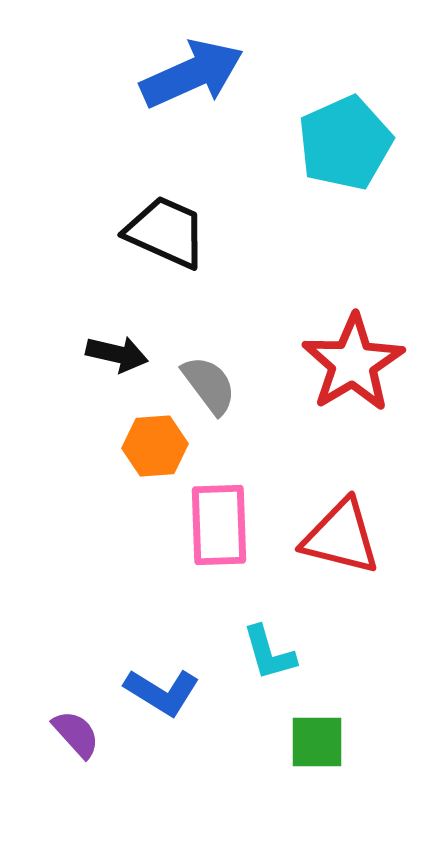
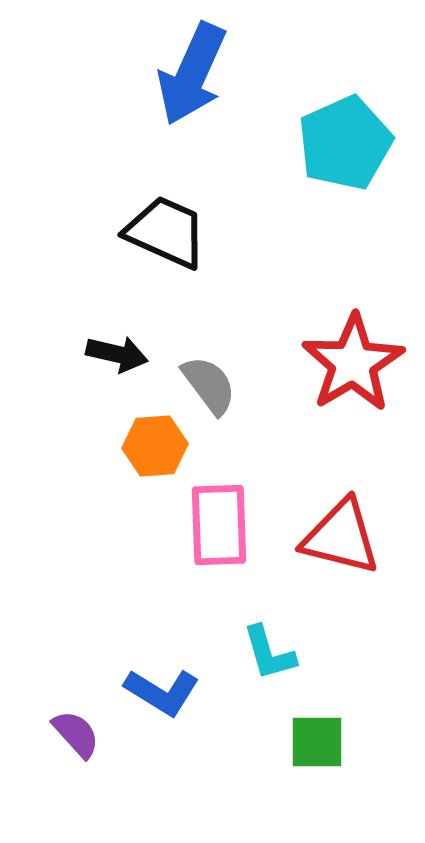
blue arrow: rotated 138 degrees clockwise
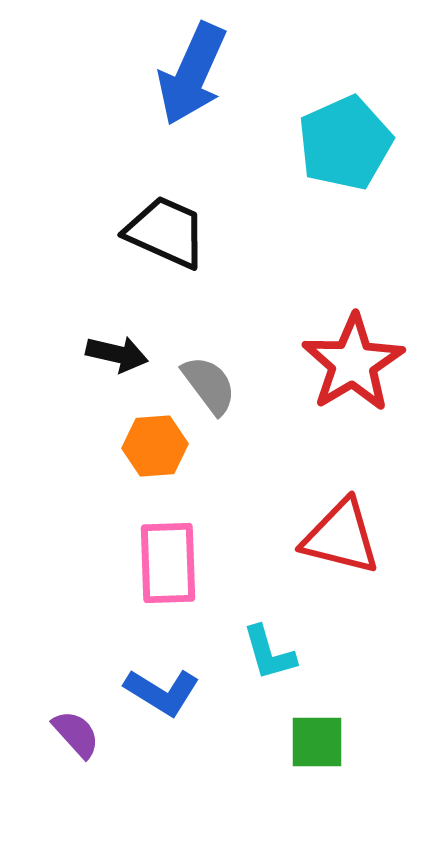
pink rectangle: moved 51 px left, 38 px down
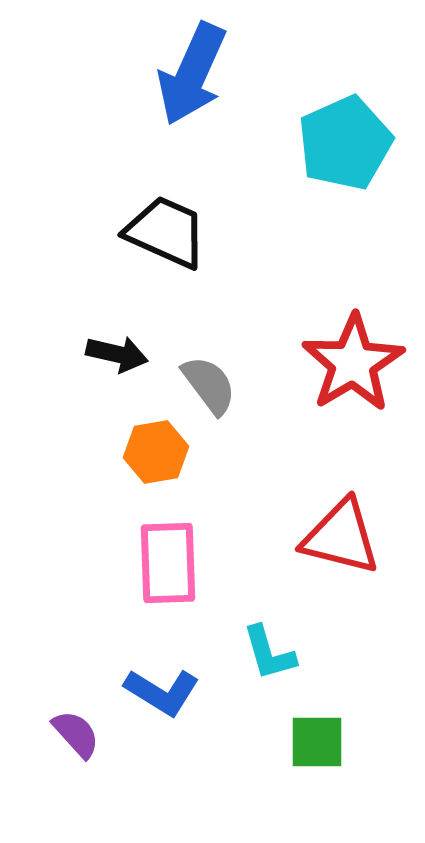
orange hexagon: moved 1 px right, 6 px down; rotated 6 degrees counterclockwise
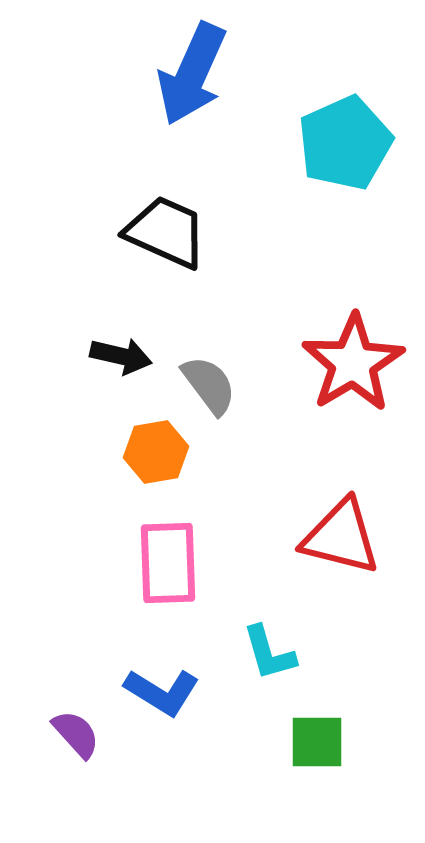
black arrow: moved 4 px right, 2 px down
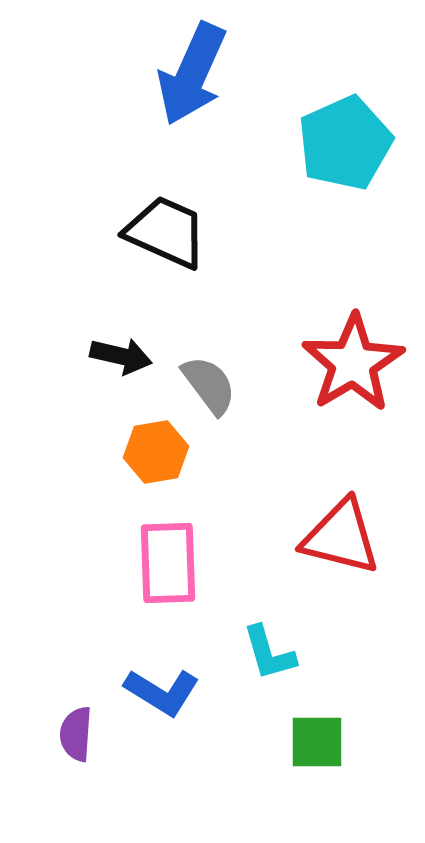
purple semicircle: rotated 134 degrees counterclockwise
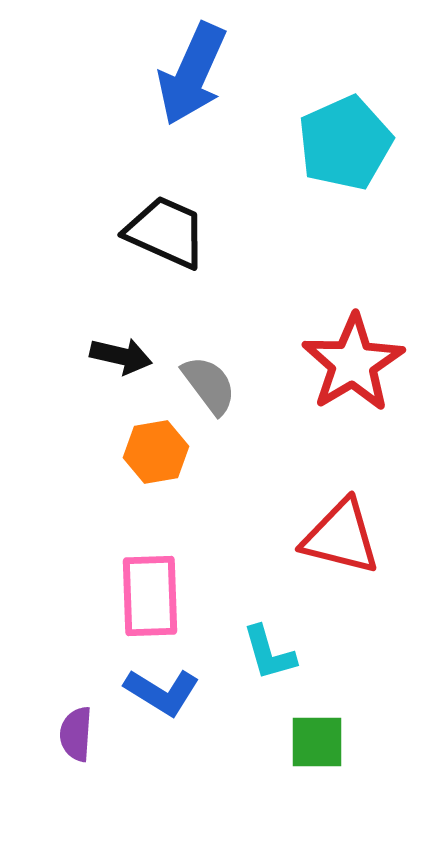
pink rectangle: moved 18 px left, 33 px down
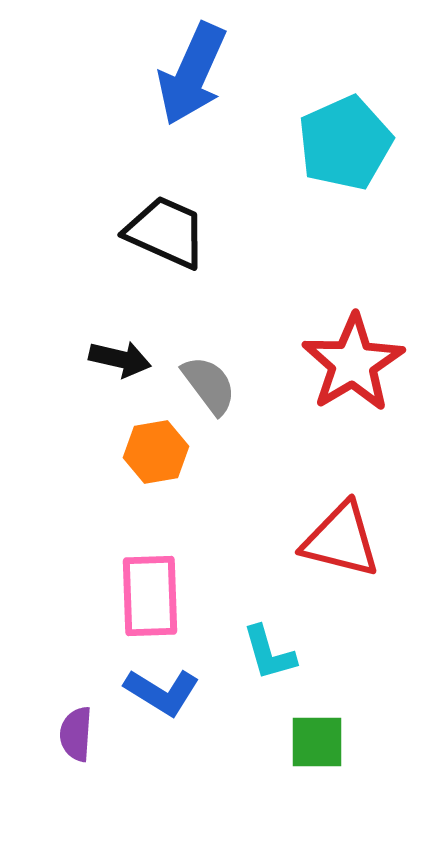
black arrow: moved 1 px left, 3 px down
red triangle: moved 3 px down
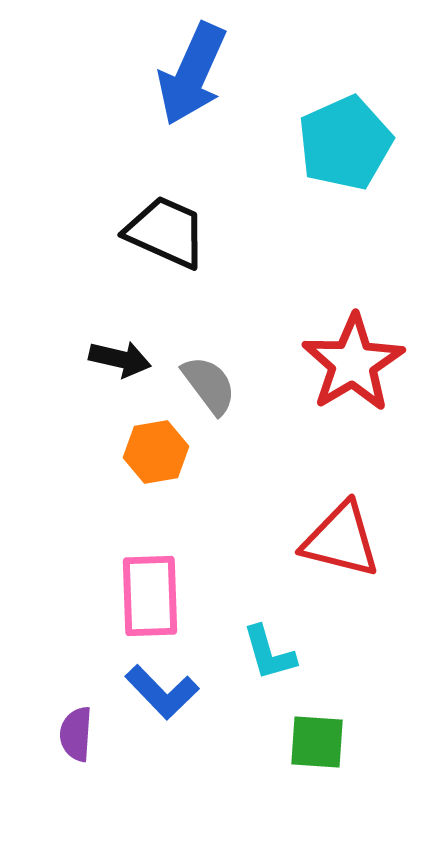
blue L-shape: rotated 14 degrees clockwise
green square: rotated 4 degrees clockwise
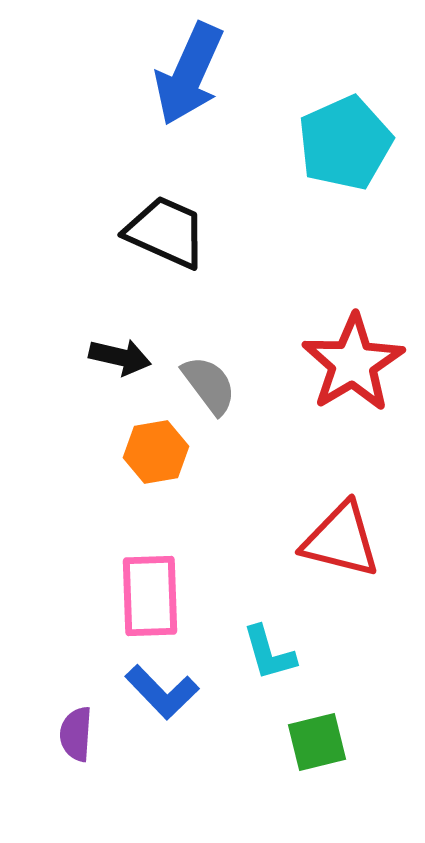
blue arrow: moved 3 px left
black arrow: moved 2 px up
green square: rotated 18 degrees counterclockwise
